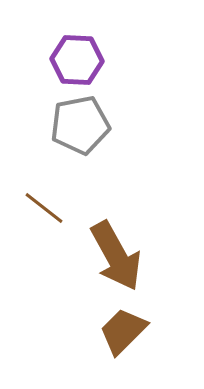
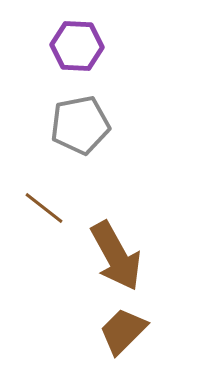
purple hexagon: moved 14 px up
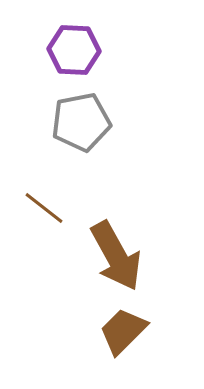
purple hexagon: moved 3 px left, 4 px down
gray pentagon: moved 1 px right, 3 px up
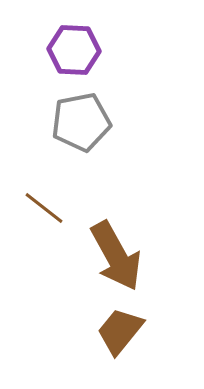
brown trapezoid: moved 3 px left; rotated 6 degrees counterclockwise
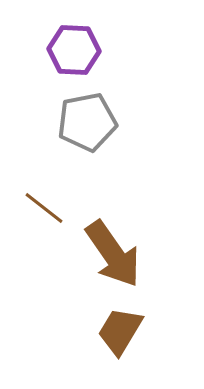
gray pentagon: moved 6 px right
brown arrow: moved 3 px left, 2 px up; rotated 6 degrees counterclockwise
brown trapezoid: rotated 8 degrees counterclockwise
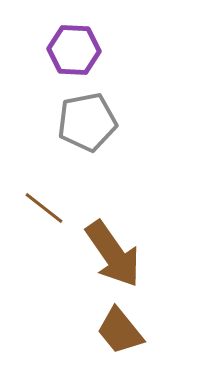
brown trapezoid: rotated 70 degrees counterclockwise
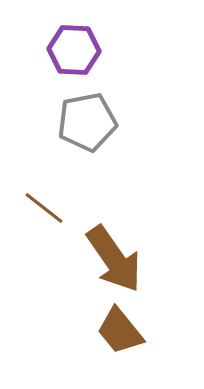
brown arrow: moved 1 px right, 5 px down
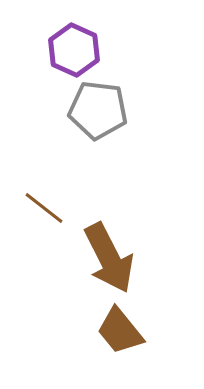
purple hexagon: rotated 21 degrees clockwise
gray pentagon: moved 11 px right, 12 px up; rotated 18 degrees clockwise
brown arrow: moved 5 px left, 1 px up; rotated 8 degrees clockwise
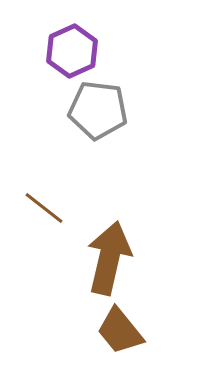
purple hexagon: moved 2 px left, 1 px down; rotated 12 degrees clockwise
brown arrow: rotated 140 degrees counterclockwise
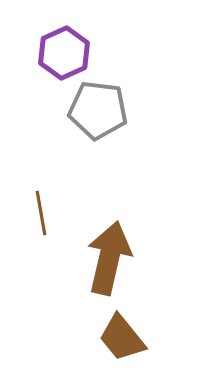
purple hexagon: moved 8 px left, 2 px down
brown line: moved 3 px left, 5 px down; rotated 42 degrees clockwise
brown trapezoid: moved 2 px right, 7 px down
